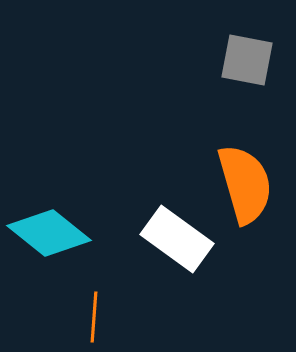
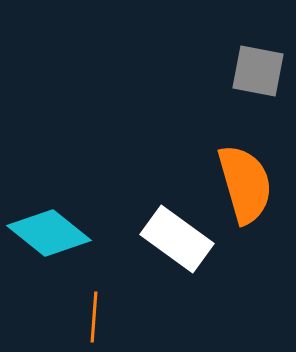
gray square: moved 11 px right, 11 px down
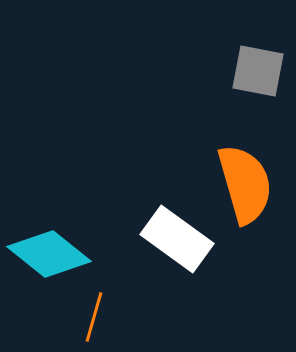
cyan diamond: moved 21 px down
orange line: rotated 12 degrees clockwise
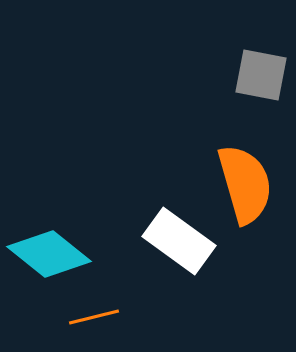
gray square: moved 3 px right, 4 px down
white rectangle: moved 2 px right, 2 px down
orange line: rotated 60 degrees clockwise
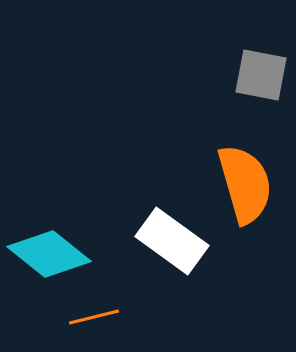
white rectangle: moved 7 px left
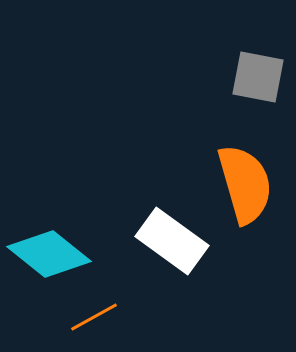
gray square: moved 3 px left, 2 px down
orange line: rotated 15 degrees counterclockwise
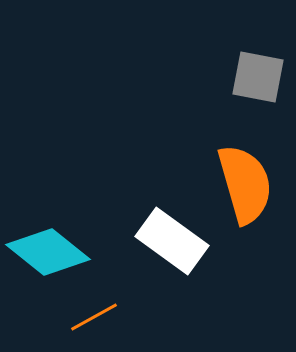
cyan diamond: moved 1 px left, 2 px up
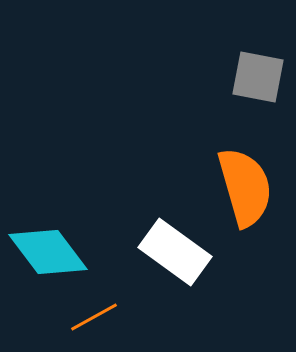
orange semicircle: moved 3 px down
white rectangle: moved 3 px right, 11 px down
cyan diamond: rotated 14 degrees clockwise
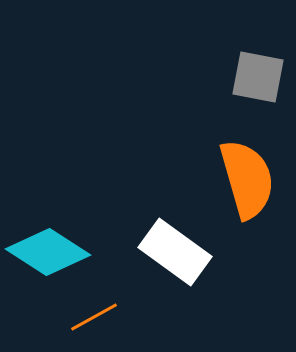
orange semicircle: moved 2 px right, 8 px up
cyan diamond: rotated 20 degrees counterclockwise
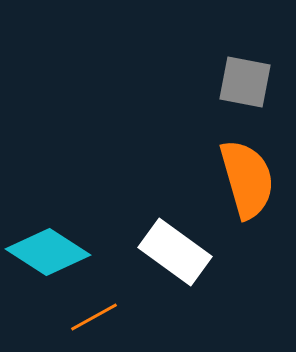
gray square: moved 13 px left, 5 px down
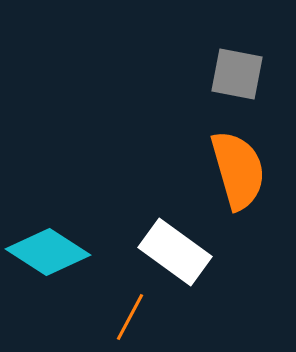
gray square: moved 8 px left, 8 px up
orange semicircle: moved 9 px left, 9 px up
orange line: moved 36 px right; rotated 33 degrees counterclockwise
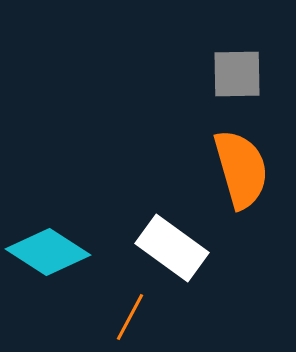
gray square: rotated 12 degrees counterclockwise
orange semicircle: moved 3 px right, 1 px up
white rectangle: moved 3 px left, 4 px up
